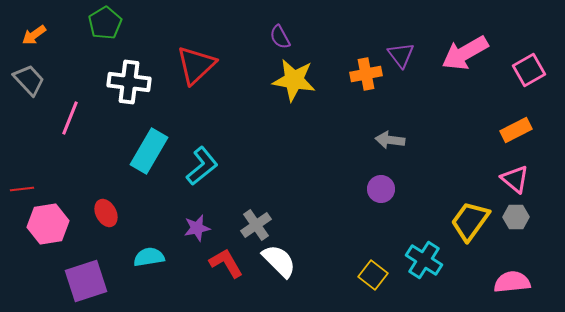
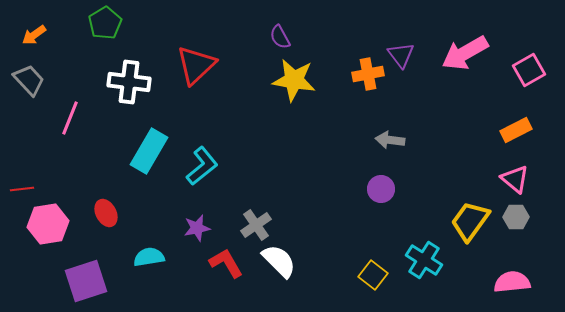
orange cross: moved 2 px right
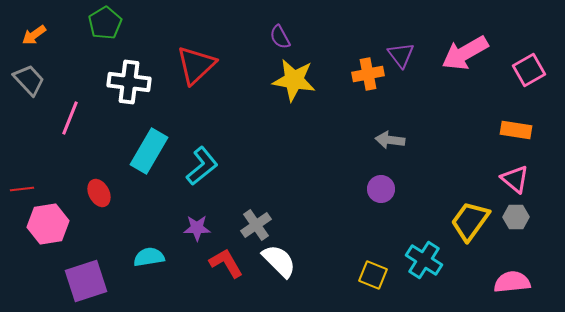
orange rectangle: rotated 36 degrees clockwise
red ellipse: moved 7 px left, 20 px up
purple star: rotated 12 degrees clockwise
yellow square: rotated 16 degrees counterclockwise
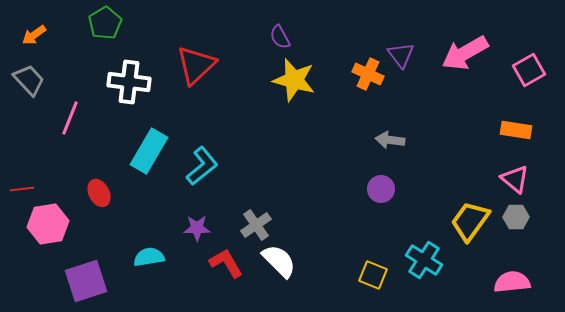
orange cross: rotated 36 degrees clockwise
yellow star: rotated 6 degrees clockwise
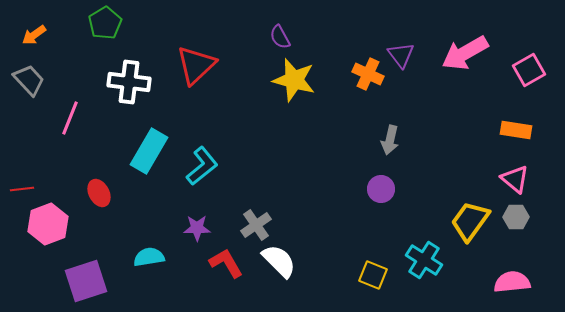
gray arrow: rotated 84 degrees counterclockwise
pink hexagon: rotated 12 degrees counterclockwise
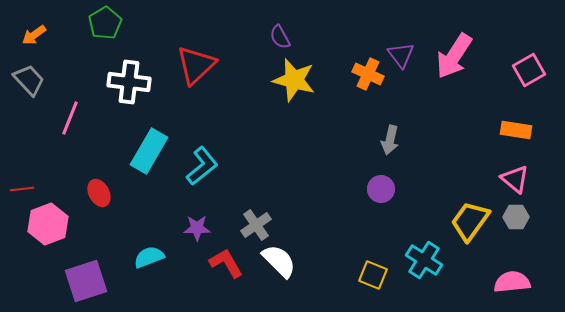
pink arrow: moved 11 px left, 3 px down; rotated 27 degrees counterclockwise
cyan semicircle: rotated 12 degrees counterclockwise
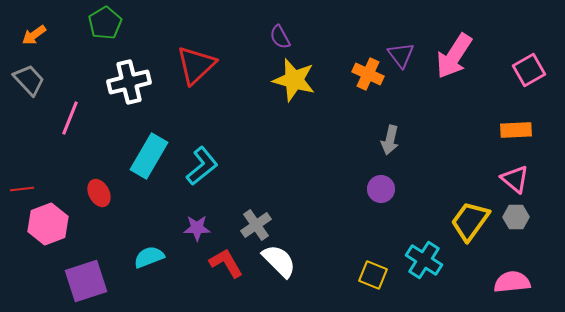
white cross: rotated 21 degrees counterclockwise
orange rectangle: rotated 12 degrees counterclockwise
cyan rectangle: moved 5 px down
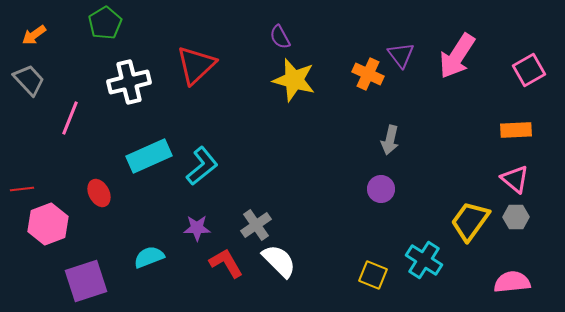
pink arrow: moved 3 px right
cyan rectangle: rotated 36 degrees clockwise
